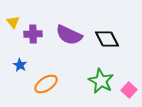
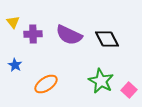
blue star: moved 5 px left
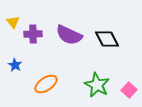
green star: moved 4 px left, 4 px down
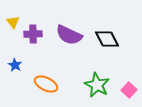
orange ellipse: rotated 60 degrees clockwise
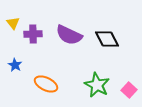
yellow triangle: moved 1 px down
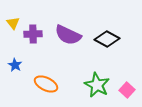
purple semicircle: moved 1 px left
black diamond: rotated 35 degrees counterclockwise
pink square: moved 2 px left
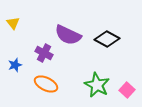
purple cross: moved 11 px right, 19 px down; rotated 30 degrees clockwise
blue star: rotated 24 degrees clockwise
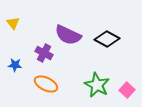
blue star: rotated 24 degrees clockwise
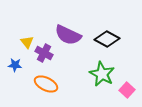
yellow triangle: moved 14 px right, 19 px down
green star: moved 5 px right, 11 px up
